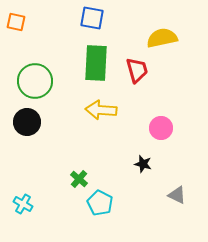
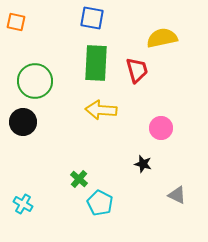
black circle: moved 4 px left
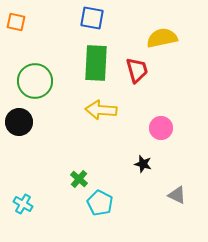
black circle: moved 4 px left
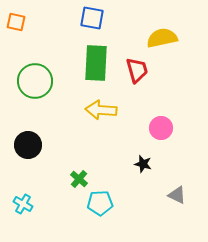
black circle: moved 9 px right, 23 px down
cyan pentagon: rotated 30 degrees counterclockwise
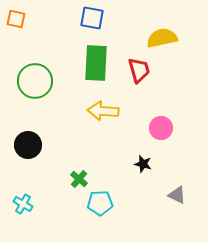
orange square: moved 3 px up
red trapezoid: moved 2 px right
yellow arrow: moved 2 px right, 1 px down
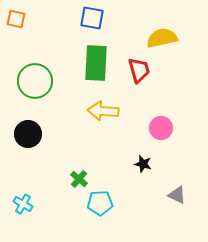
black circle: moved 11 px up
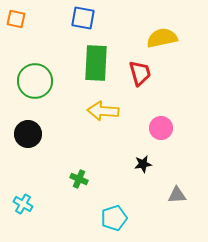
blue square: moved 9 px left
red trapezoid: moved 1 px right, 3 px down
black star: rotated 24 degrees counterclockwise
green cross: rotated 18 degrees counterclockwise
gray triangle: rotated 30 degrees counterclockwise
cyan pentagon: moved 14 px right, 15 px down; rotated 15 degrees counterclockwise
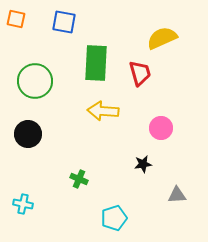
blue square: moved 19 px left, 4 px down
yellow semicircle: rotated 12 degrees counterclockwise
cyan cross: rotated 18 degrees counterclockwise
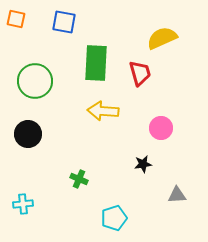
cyan cross: rotated 18 degrees counterclockwise
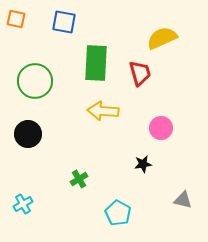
green cross: rotated 36 degrees clockwise
gray triangle: moved 6 px right, 5 px down; rotated 18 degrees clockwise
cyan cross: rotated 24 degrees counterclockwise
cyan pentagon: moved 4 px right, 5 px up; rotated 25 degrees counterclockwise
